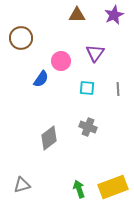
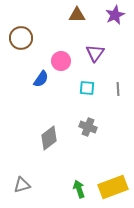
purple star: moved 1 px right
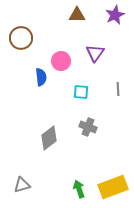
blue semicircle: moved 2 px up; rotated 42 degrees counterclockwise
cyan square: moved 6 px left, 4 px down
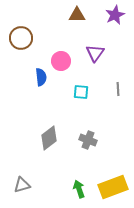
gray cross: moved 13 px down
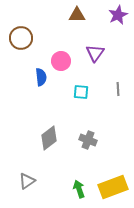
purple star: moved 3 px right
gray triangle: moved 5 px right, 4 px up; rotated 18 degrees counterclockwise
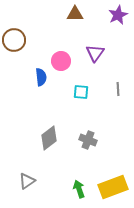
brown triangle: moved 2 px left, 1 px up
brown circle: moved 7 px left, 2 px down
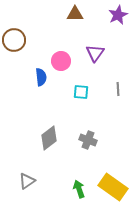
yellow rectangle: rotated 56 degrees clockwise
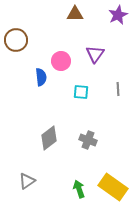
brown circle: moved 2 px right
purple triangle: moved 1 px down
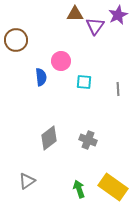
purple triangle: moved 28 px up
cyan square: moved 3 px right, 10 px up
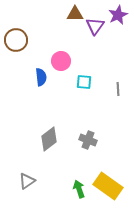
gray diamond: moved 1 px down
yellow rectangle: moved 5 px left, 1 px up
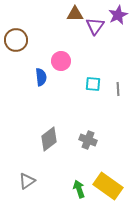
cyan square: moved 9 px right, 2 px down
